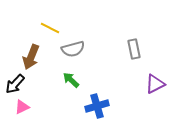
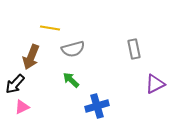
yellow line: rotated 18 degrees counterclockwise
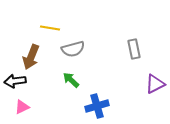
black arrow: moved 3 px up; rotated 40 degrees clockwise
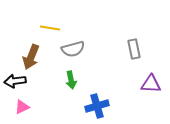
green arrow: rotated 144 degrees counterclockwise
purple triangle: moved 4 px left; rotated 30 degrees clockwise
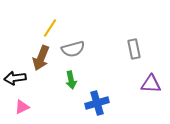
yellow line: rotated 66 degrees counterclockwise
brown arrow: moved 10 px right, 1 px down
black arrow: moved 3 px up
blue cross: moved 3 px up
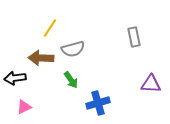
gray rectangle: moved 12 px up
brown arrow: rotated 70 degrees clockwise
green arrow: rotated 24 degrees counterclockwise
blue cross: moved 1 px right
pink triangle: moved 2 px right
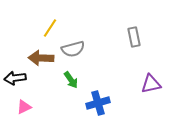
purple triangle: rotated 15 degrees counterclockwise
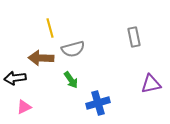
yellow line: rotated 48 degrees counterclockwise
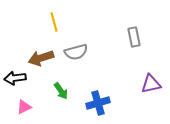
yellow line: moved 4 px right, 6 px up
gray semicircle: moved 3 px right, 3 px down
brown arrow: rotated 20 degrees counterclockwise
green arrow: moved 10 px left, 11 px down
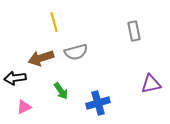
gray rectangle: moved 6 px up
